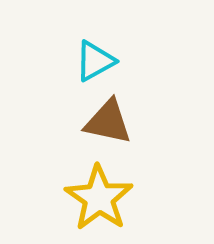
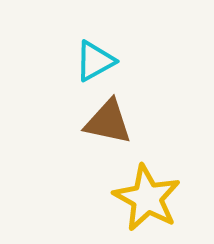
yellow star: moved 48 px right; rotated 6 degrees counterclockwise
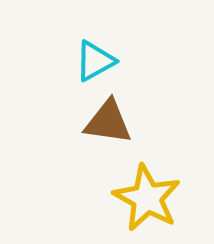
brown triangle: rotated 4 degrees counterclockwise
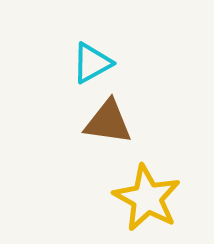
cyan triangle: moved 3 px left, 2 px down
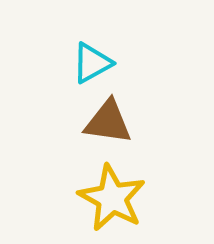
yellow star: moved 35 px left
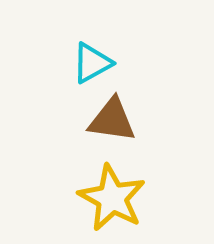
brown triangle: moved 4 px right, 2 px up
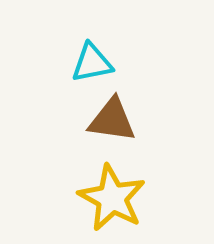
cyan triangle: rotated 18 degrees clockwise
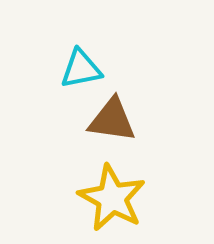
cyan triangle: moved 11 px left, 6 px down
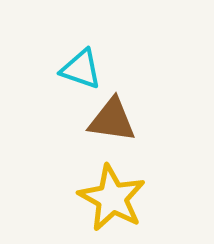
cyan triangle: rotated 30 degrees clockwise
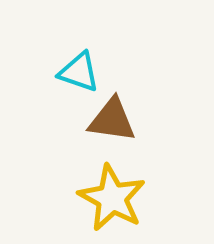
cyan triangle: moved 2 px left, 3 px down
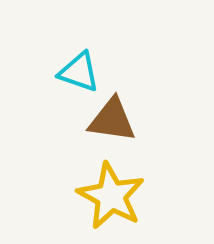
yellow star: moved 1 px left, 2 px up
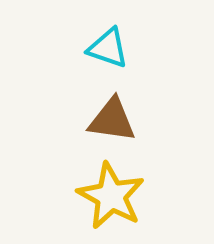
cyan triangle: moved 29 px right, 24 px up
